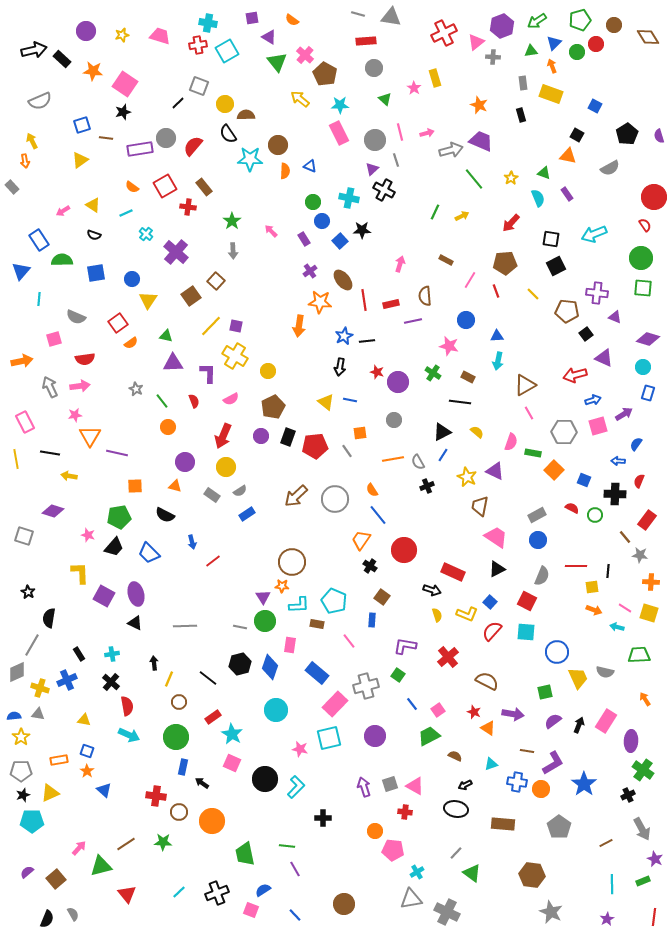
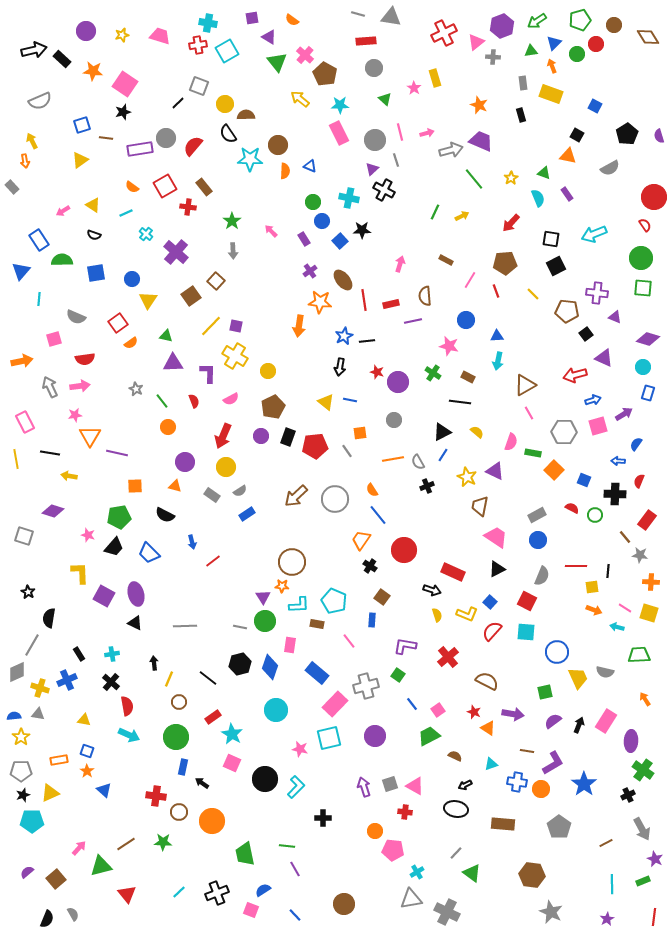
green circle at (577, 52): moved 2 px down
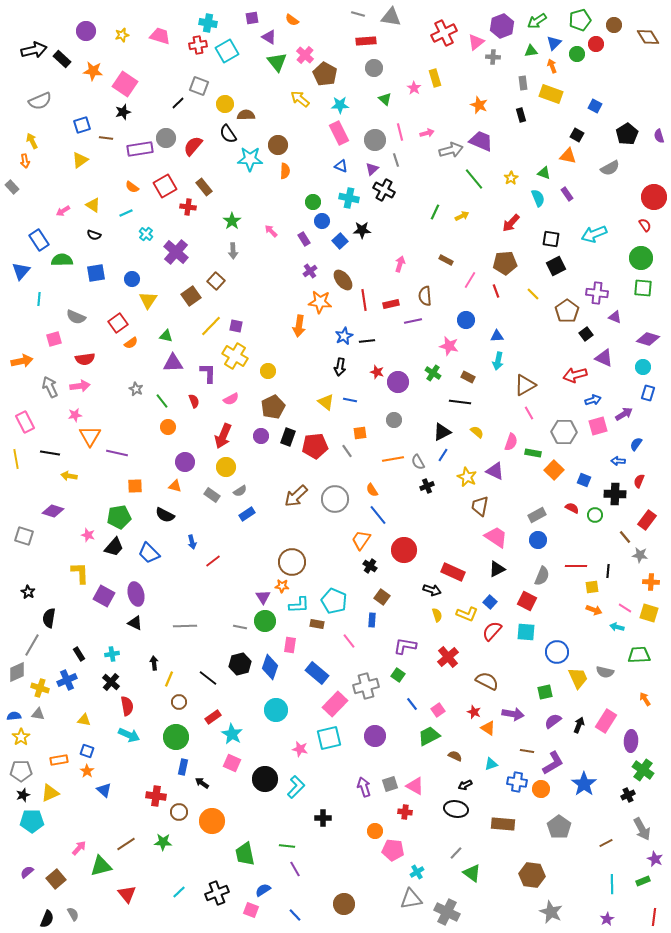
blue triangle at (310, 166): moved 31 px right
brown pentagon at (567, 311): rotated 30 degrees clockwise
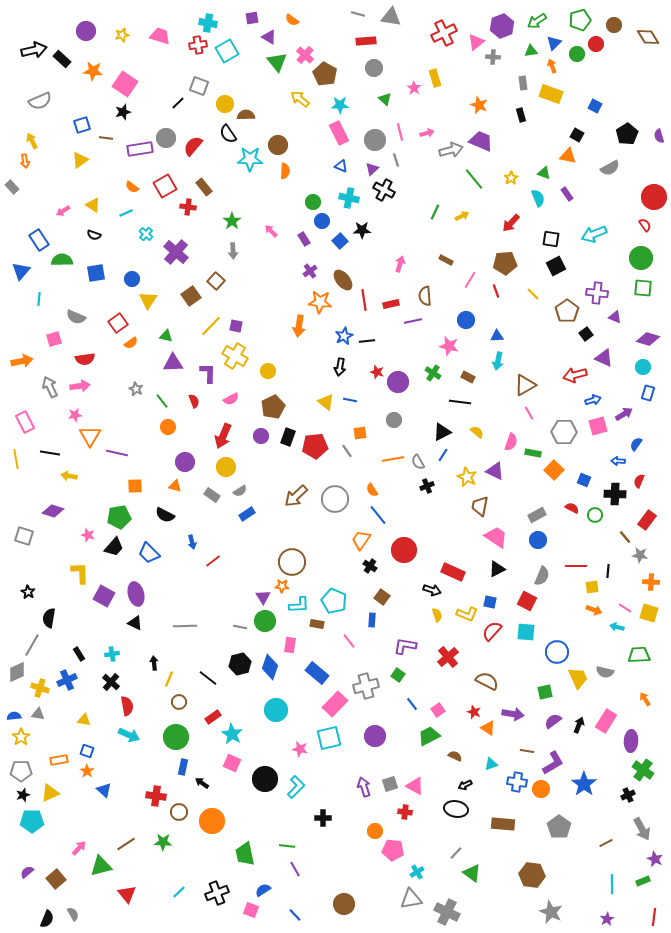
blue square at (490, 602): rotated 32 degrees counterclockwise
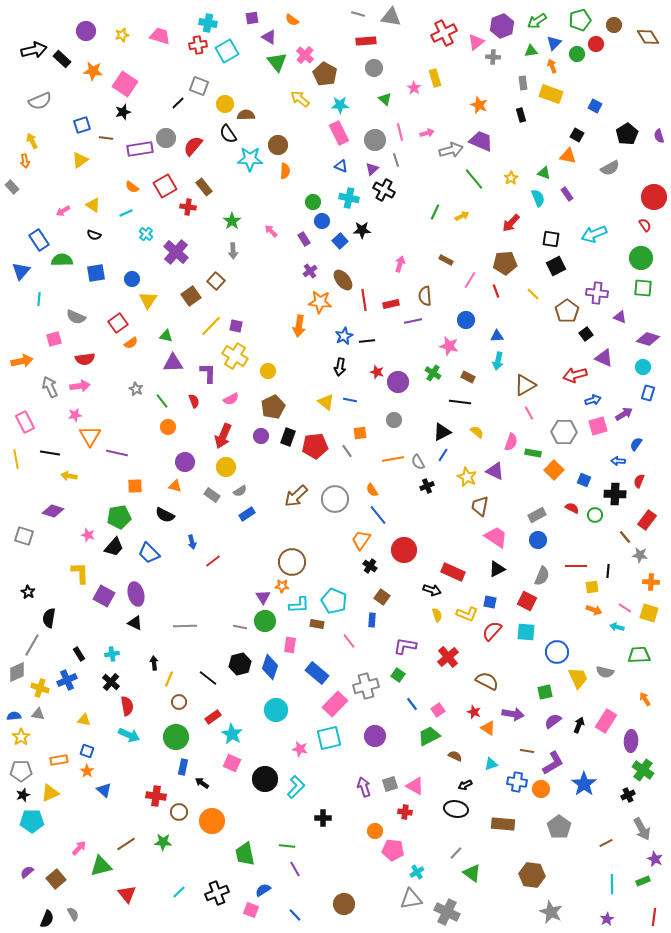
purple triangle at (615, 317): moved 5 px right
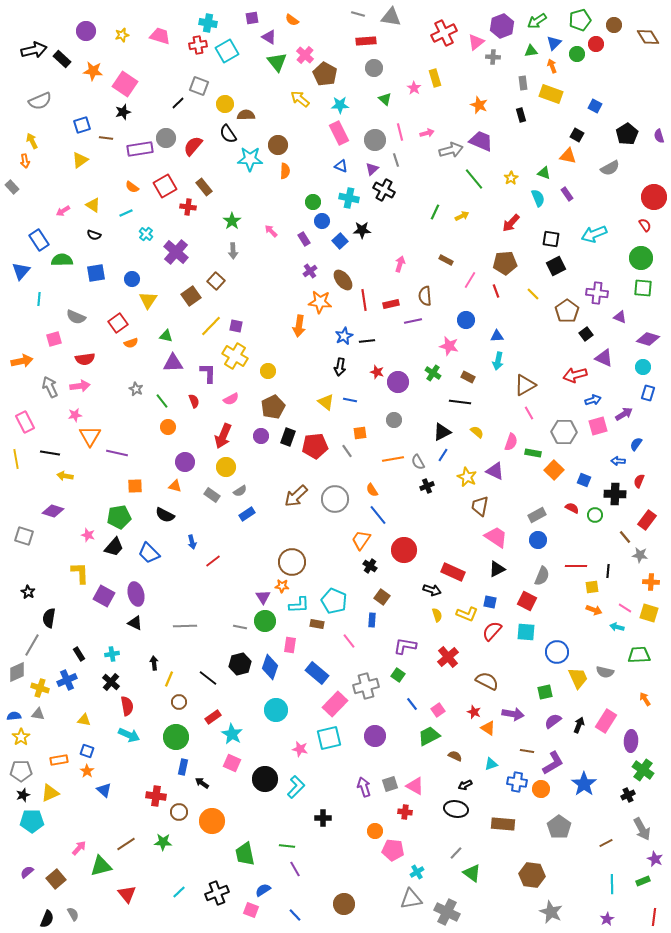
orange semicircle at (131, 343): rotated 16 degrees clockwise
yellow arrow at (69, 476): moved 4 px left
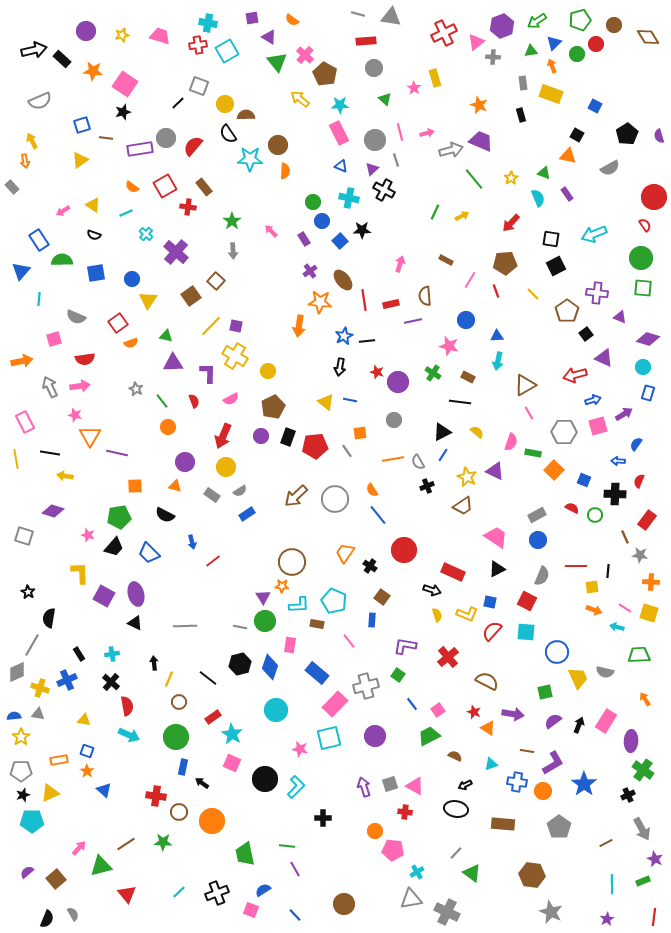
pink star at (75, 415): rotated 24 degrees clockwise
brown trapezoid at (480, 506): moved 17 px left; rotated 135 degrees counterclockwise
brown line at (625, 537): rotated 16 degrees clockwise
orange trapezoid at (361, 540): moved 16 px left, 13 px down
orange circle at (541, 789): moved 2 px right, 2 px down
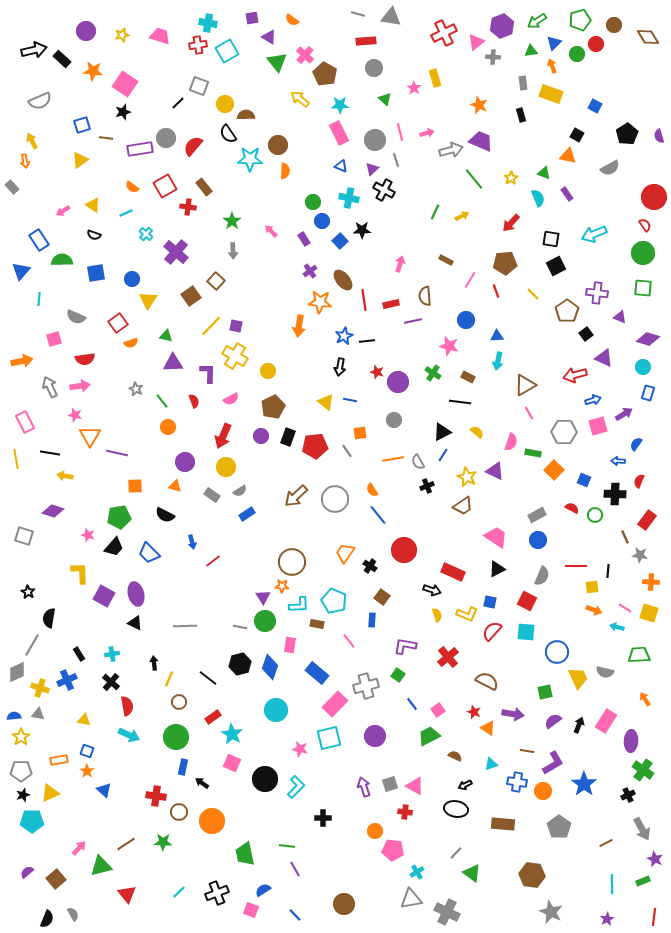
green circle at (641, 258): moved 2 px right, 5 px up
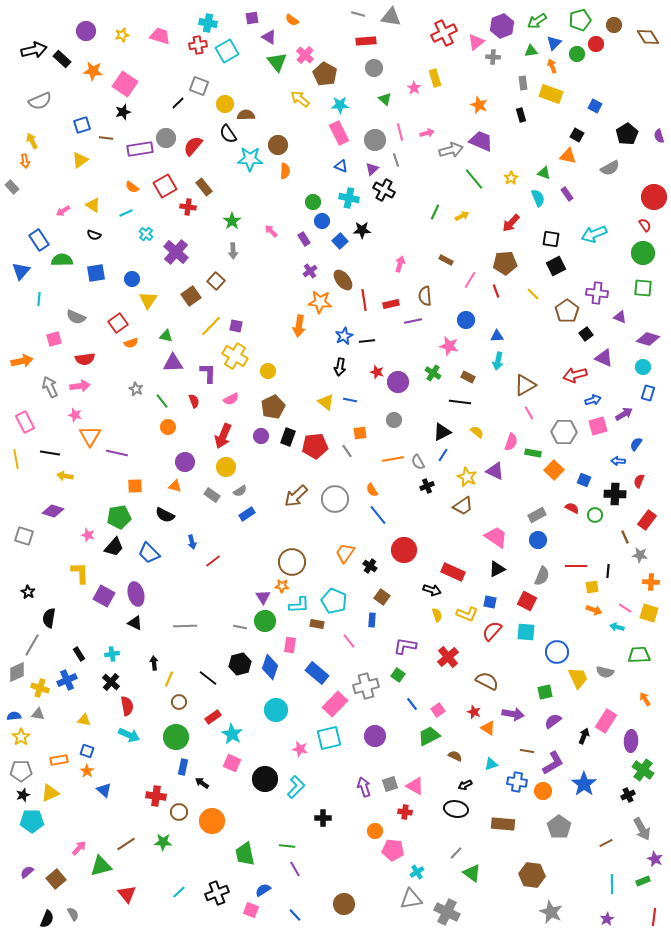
black arrow at (579, 725): moved 5 px right, 11 px down
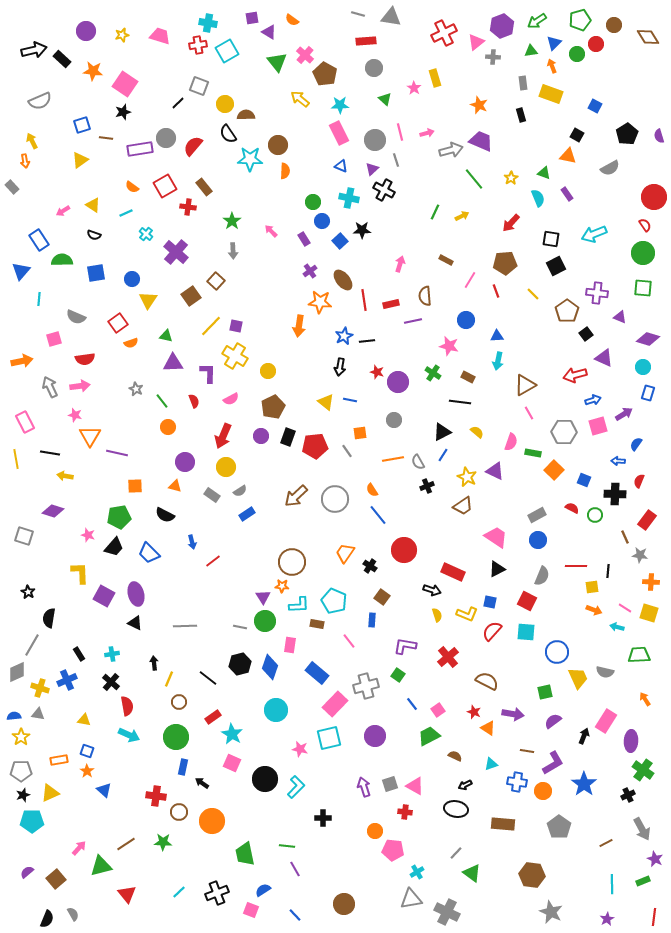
purple triangle at (269, 37): moved 5 px up
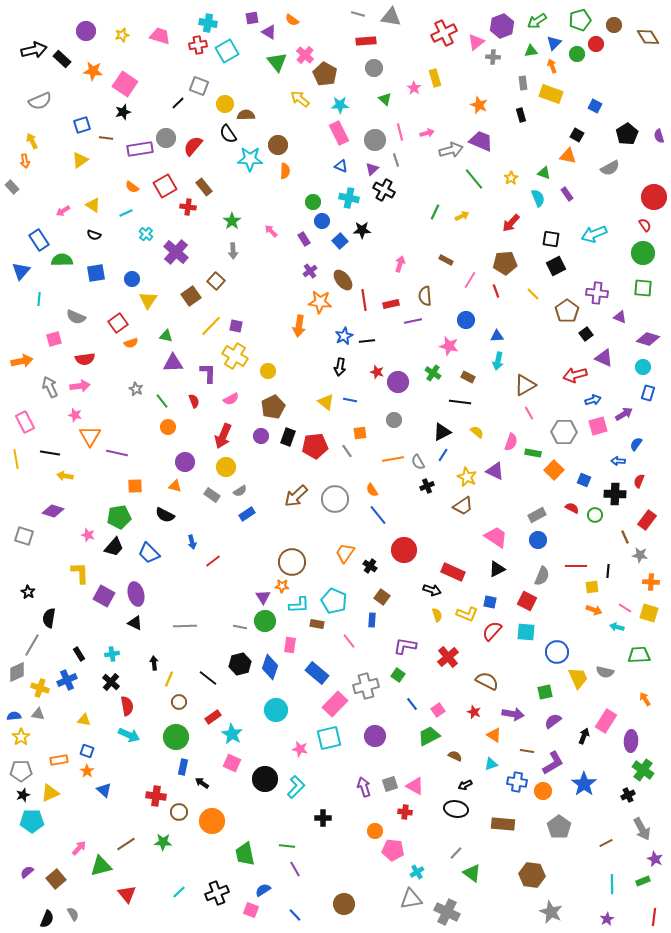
orange triangle at (488, 728): moved 6 px right, 7 px down
